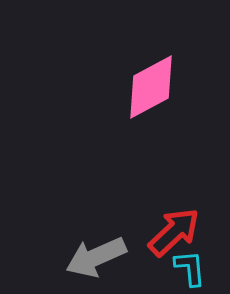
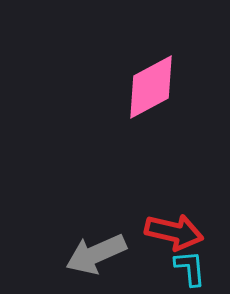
red arrow: rotated 56 degrees clockwise
gray arrow: moved 3 px up
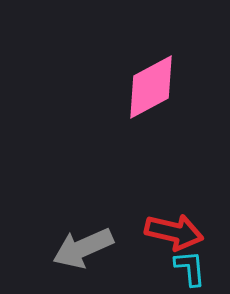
gray arrow: moved 13 px left, 6 px up
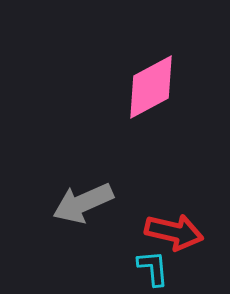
gray arrow: moved 45 px up
cyan L-shape: moved 37 px left
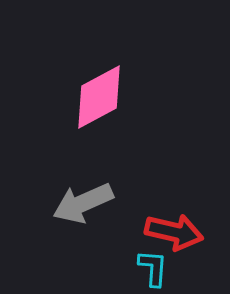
pink diamond: moved 52 px left, 10 px down
cyan L-shape: rotated 9 degrees clockwise
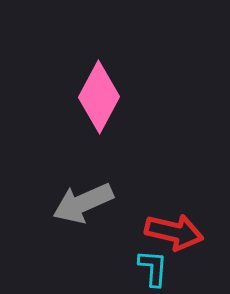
pink diamond: rotated 34 degrees counterclockwise
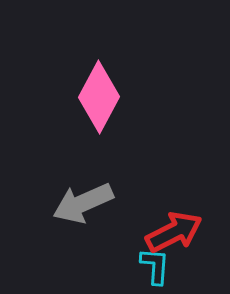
red arrow: rotated 40 degrees counterclockwise
cyan L-shape: moved 2 px right, 2 px up
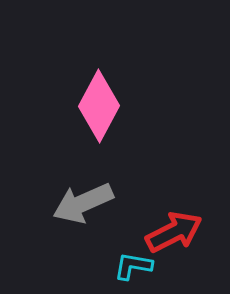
pink diamond: moved 9 px down
cyan L-shape: moved 22 px left; rotated 84 degrees counterclockwise
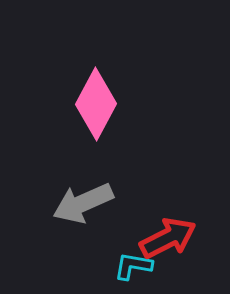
pink diamond: moved 3 px left, 2 px up
red arrow: moved 6 px left, 6 px down
